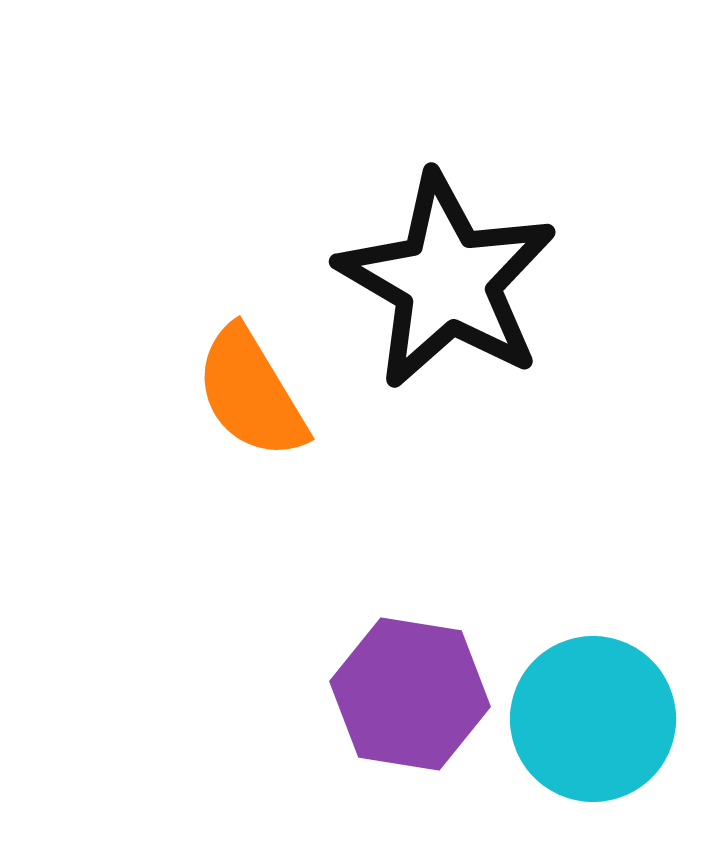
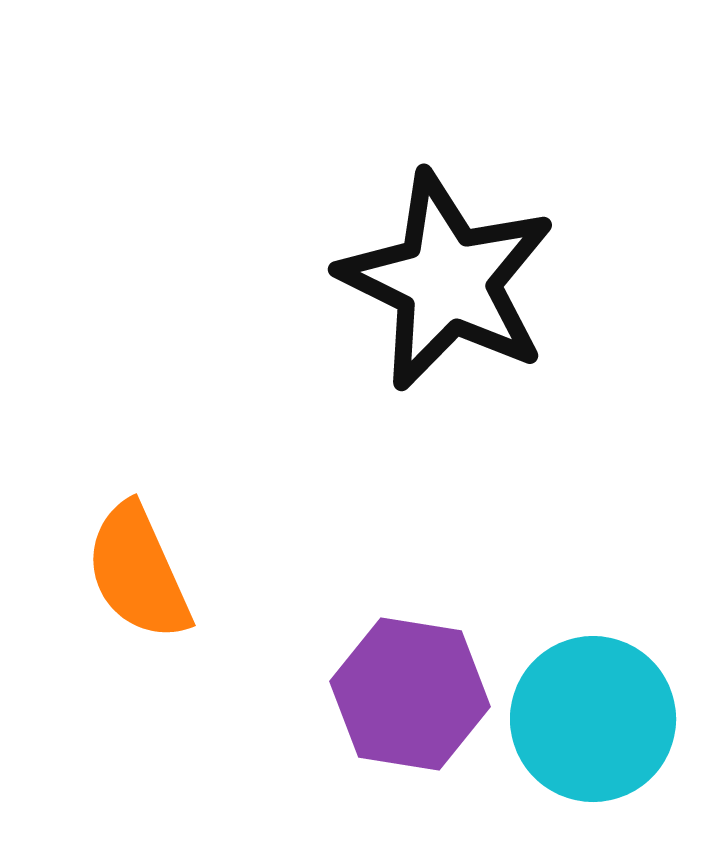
black star: rotated 4 degrees counterclockwise
orange semicircle: moved 113 px left, 179 px down; rotated 7 degrees clockwise
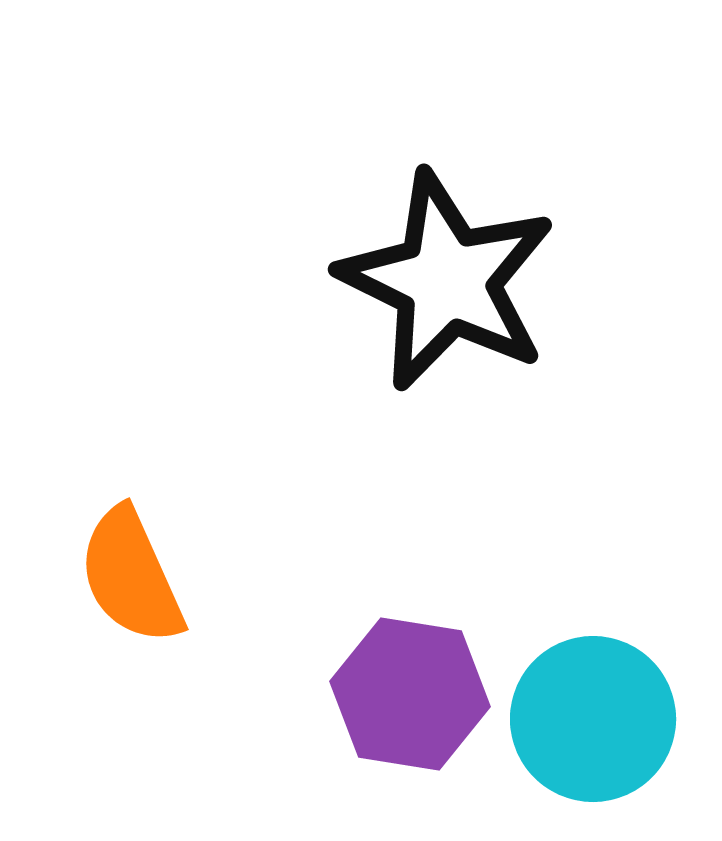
orange semicircle: moved 7 px left, 4 px down
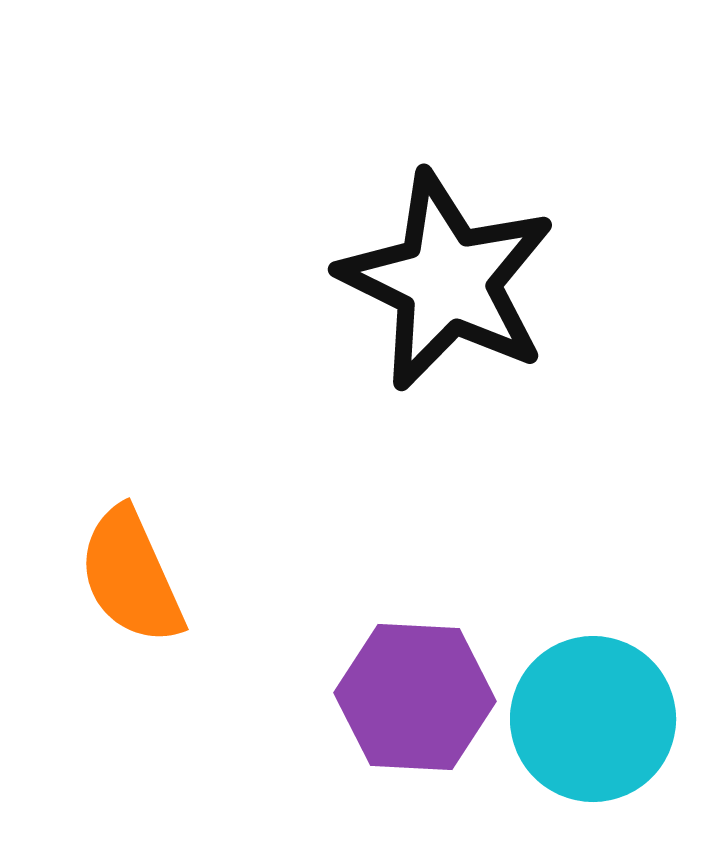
purple hexagon: moved 5 px right, 3 px down; rotated 6 degrees counterclockwise
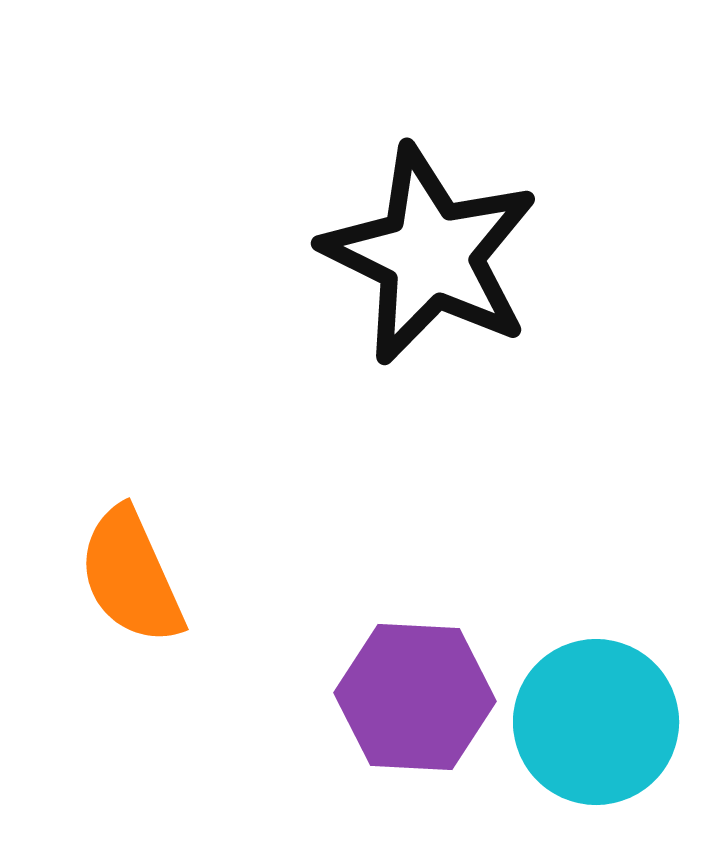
black star: moved 17 px left, 26 px up
cyan circle: moved 3 px right, 3 px down
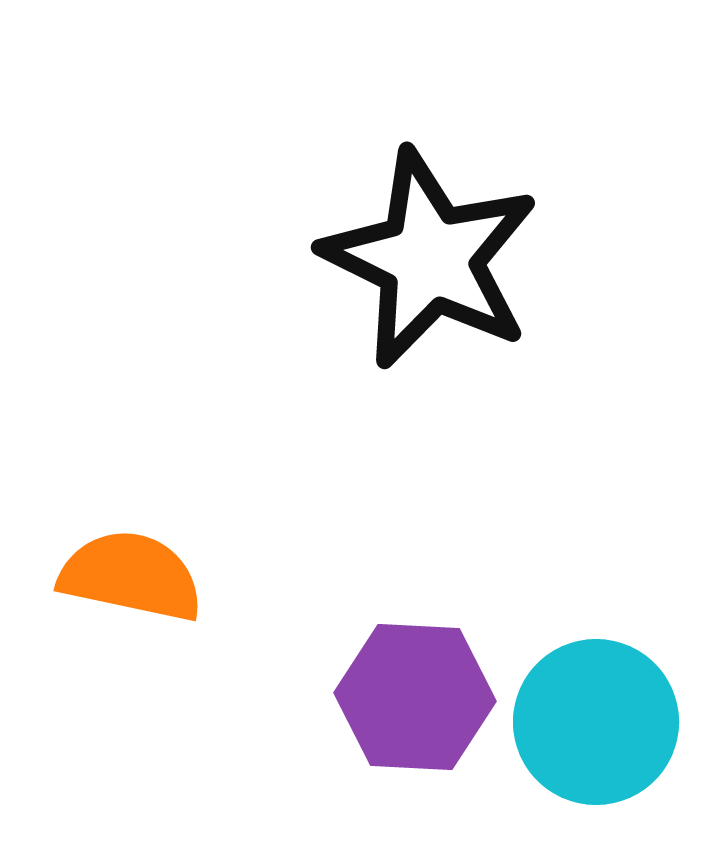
black star: moved 4 px down
orange semicircle: rotated 126 degrees clockwise
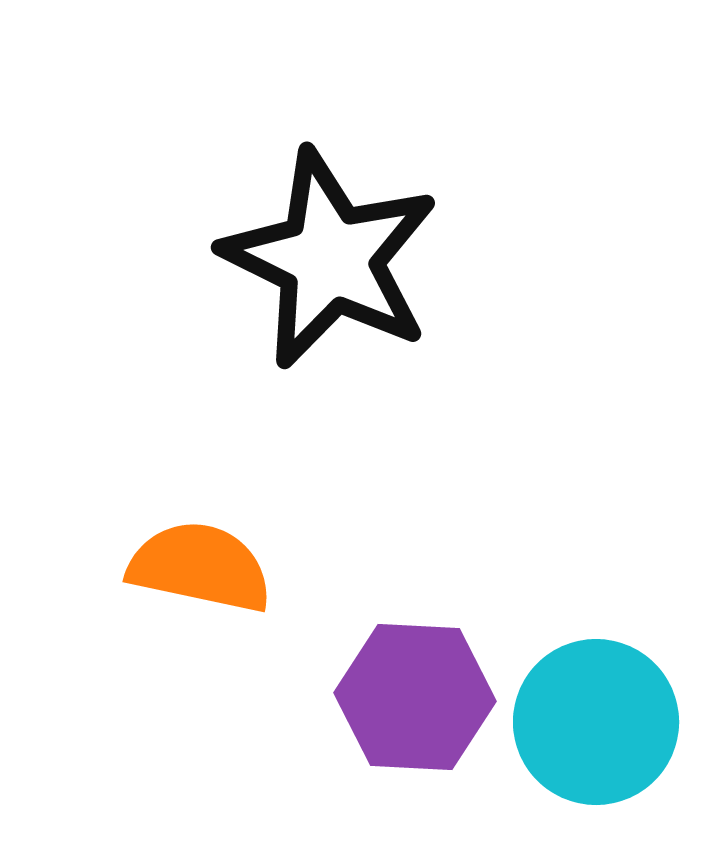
black star: moved 100 px left
orange semicircle: moved 69 px right, 9 px up
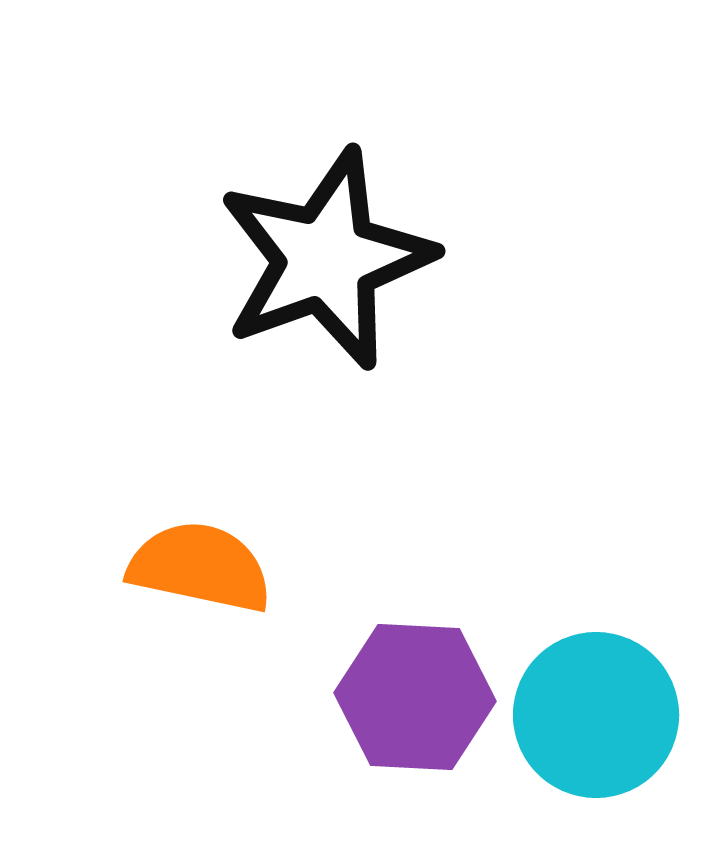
black star: moved 4 px left; rotated 26 degrees clockwise
cyan circle: moved 7 px up
